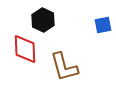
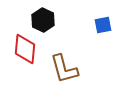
red diamond: rotated 8 degrees clockwise
brown L-shape: moved 2 px down
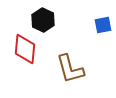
brown L-shape: moved 6 px right
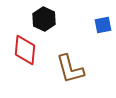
black hexagon: moved 1 px right, 1 px up
red diamond: moved 1 px down
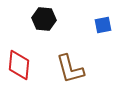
black hexagon: rotated 20 degrees counterclockwise
red diamond: moved 6 px left, 15 px down
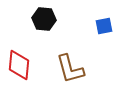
blue square: moved 1 px right, 1 px down
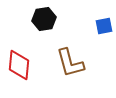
black hexagon: rotated 15 degrees counterclockwise
brown L-shape: moved 6 px up
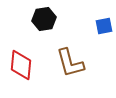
red diamond: moved 2 px right
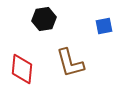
red diamond: moved 1 px right, 4 px down
